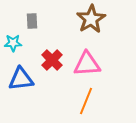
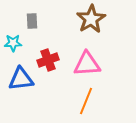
red cross: moved 4 px left; rotated 25 degrees clockwise
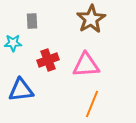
pink triangle: moved 1 px left, 1 px down
blue triangle: moved 11 px down
orange line: moved 6 px right, 3 px down
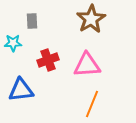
pink triangle: moved 1 px right
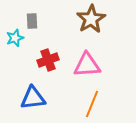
cyan star: moved 2 px right, 5 px up; rotated 18 degrees counterclockwise
blue triangle: moved 12 px right, 8 px down
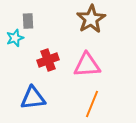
gray rectangle: moved 4 px left
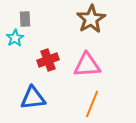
gray rectangle: moved 3 px left, 2 px up
cyan star: rotated 12 degrees counterclockwise
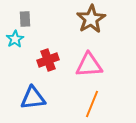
cyan star: moved 1 px down
pink triangle: moved 2 px right
